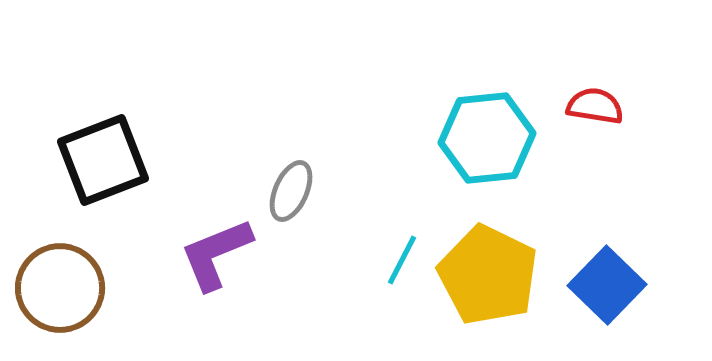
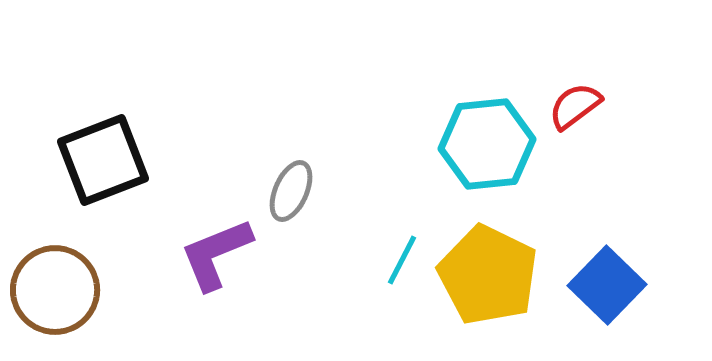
red semicircle: moved 20 px left; rotated 46 degrees counterclockwise
cyan hexagon: moved 6 px down
brown circle: moved 5 px left, 2 px down
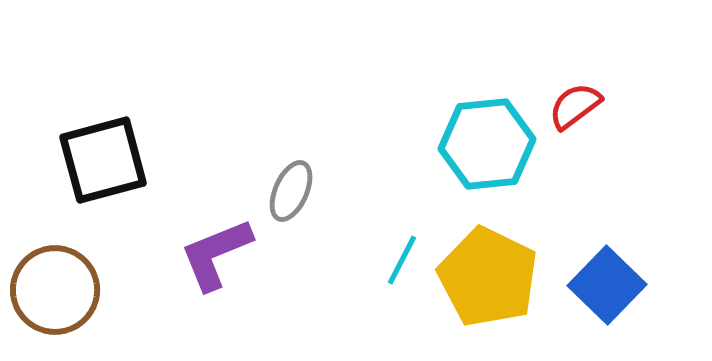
black square: rotated 6 degrees clockwise
yellow pentagon: moved 2 px down
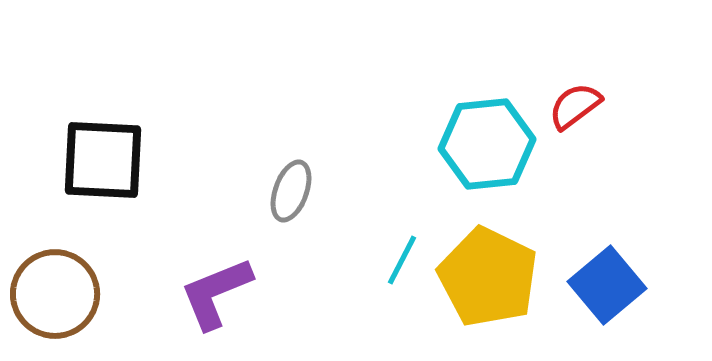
black square: rotated 18 degrees clockwise
gray ellipse: rotated 4 degrees counterclockwise
purple L-shape: moved 39 px down
blue square: rotated 6 degrees clockwise
brown circle: moved 4 px down
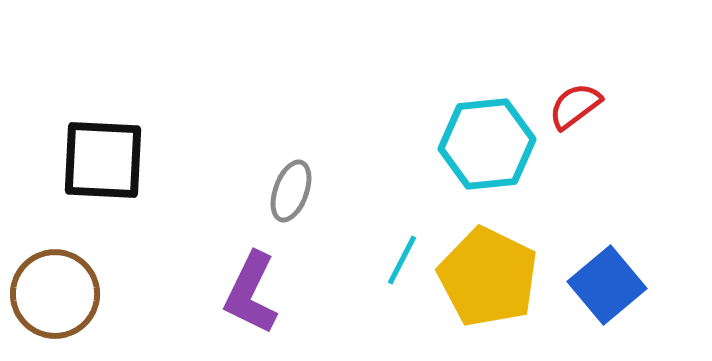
purple L-shape: moved 35 px right; rotated 42 degrees counterclockwise
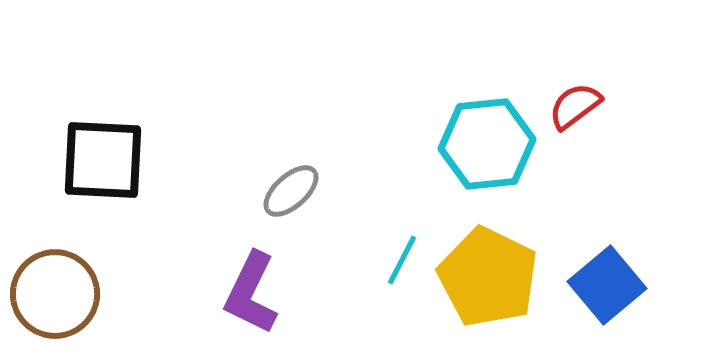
gray ellipse: rotated 28 degrees clockwise
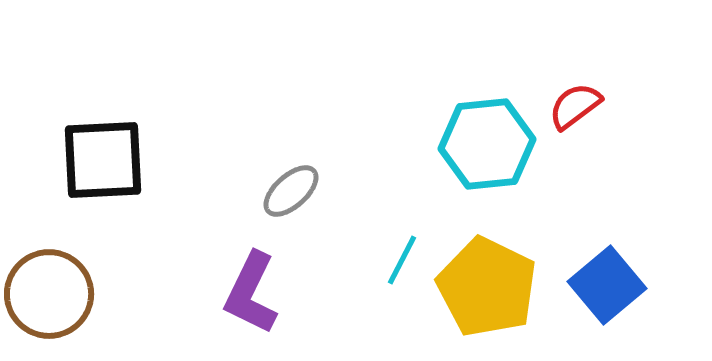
black square: rotated 6 degrees counterclockwise
yellow pentagon: moved 1 px left, 10 px down
brown circle: moved 6 px left
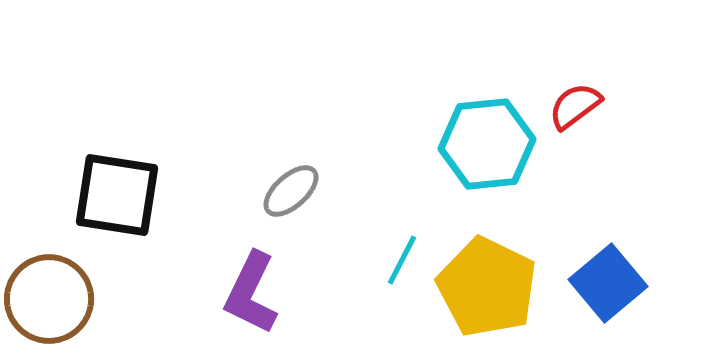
black square: moved 14 px right, 35 px down; rotated 12 degrees clockwise
blue square: moved 1 px right, 2 px up
brown circle: moved 5 px down
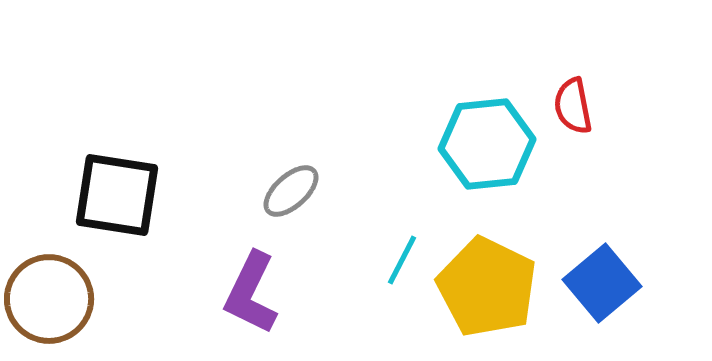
red semicircle: moved 2 px left; rotated 64 degrees counterclockwise
blue square: moved 6 px left
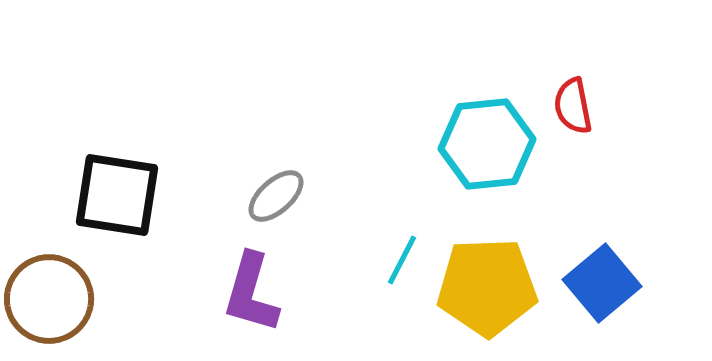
gray ellipse: moved 15 px left, 5 px down
yellow pentagon: rotated 28 degrees counterclockwise
purple L-shape: rotated 10 degrees counterclockwise
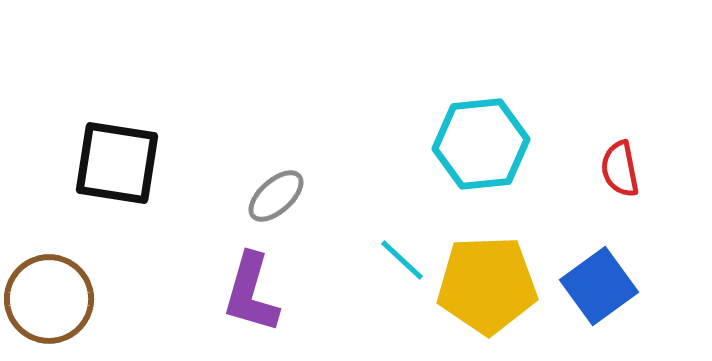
red semicircle: moved 47 px right, 63 px down
cyan hexagon: moved 6 px left
black square: moved 32 px up
cyan line: rotated 74 degrees counterclockwise
blue square: moved 3 px left, 3 px down; rotated 4 degrees clockwise
yellow pentagon: moved 2 px up
